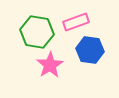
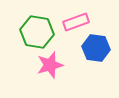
blue hexagon: moved 6 px right, 2 px up
pink star: rotated 16 degrees clockwise
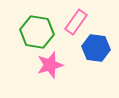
pink rectangle: rotated 35 degrees counterclockwise
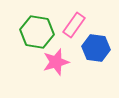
pink rectangle: moved 2 px left, 3 px down
pink star: moved 6 px right, 3 px up
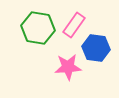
green hexagon: moved 1 px right, 4 px up
pink star: moved 12 px right, 5 px down; rotated 12 degrees clockwise
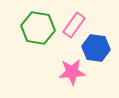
pink star: moved 4 px right, 5 px down
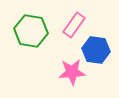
green hexagon: moved 7 px left, 3 px down
blue hexagon: moved 2 px down
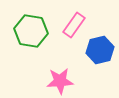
blue hexagon: moved 4 px right; rotated 20 degrees counterclockwise
pink star: moved 12 px left, 9 px down
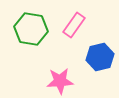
green hexagon: moved 2 px up
blue hexagon: moved 7 px down
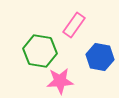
green hexagon: moved 9 px right, 22 px down
blue hexagon: rotated 24 degrees clockwise
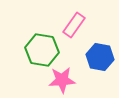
green hexagon: moved 2 px right, 1 px up
pink star: moved 2 px right, 1 px up
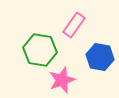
green hexagon: moved 2 px left
pink star: rotated 16 degrees counterclockwise
